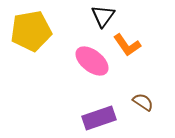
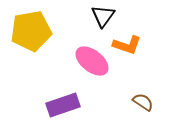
orange L-shape: rotated 36 degrees counterclockwise
purple rectangle: moved 36 px left, 13 px up
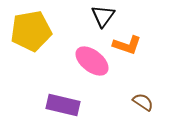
purple rectangle: rotated 32 degrees clockwise
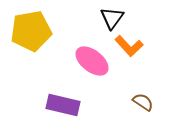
black triangle: moved 9 px right, 2 px down
orange L-shape: moved 2 px right, 1 px down; rotated 28 degrees clockwise
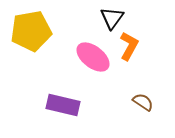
orange L-shape: rotated 108 degrees counterclockwise
pink ellipse: moved 1 px right, 4 px up
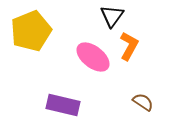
black triangle: moved 2 px up
yellow pentagon: rotated 12 degrees counterclockwise
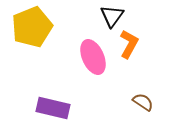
yellow pentagon: moved 1 px right, 4 px up
orange L-shape: moved 2 px up
pink ellipse: rotated 28 degrees clockwise
purple rectangle: moved 10 px left, 3 px down
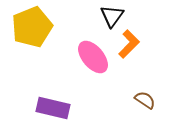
orange L-shape: rotated 16 degrees clockwise
pink ellipse: rotated 16 degrees counterclockwise
brown semicircle: moved 2 px right, 2 px up
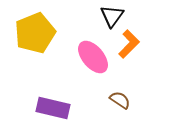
yellow pentagon: moved 3 px right, 6 px down
brown semicircle: moved 25 px left
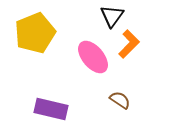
purple rectangle: moved 2 px left, 1 px down
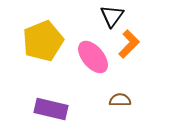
yellow pentagon: moved 8 px right, 8 px down
brown semicircle: rotated 35 degrees counterclockwise
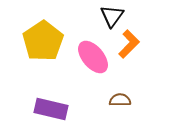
yellow pentagon: rotated 12 degrees counterclockwise
